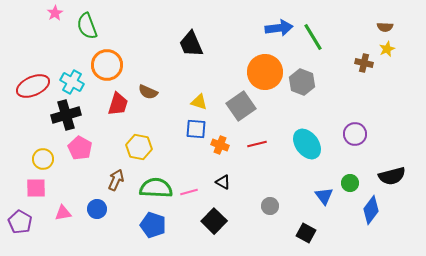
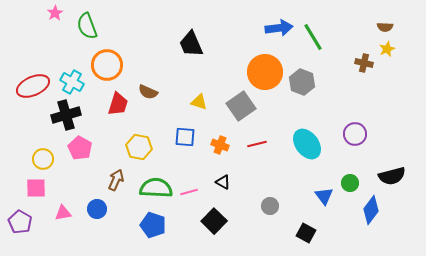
blue square at (196, 129): moved 11 px left, 8 px down
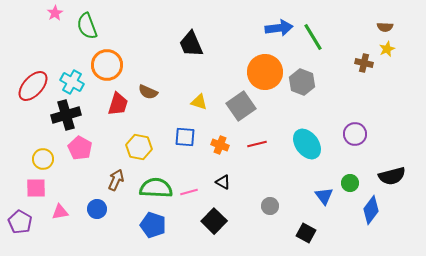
red ellipse at (33, 86): rotated 24 degrees counterclockwise
pink triangle at (63, 213): moved 3 px left, 1 px up
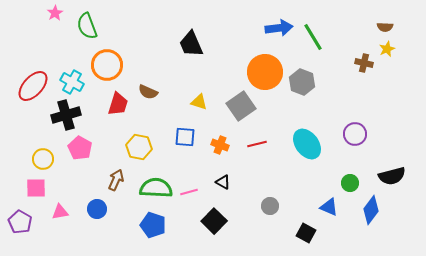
blue triangle at (324, 196): moved 5 px right, 11 px down; rotated 30 degrees counterclockwise
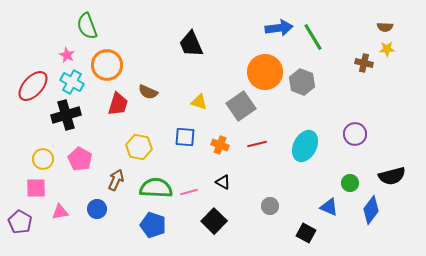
pink star at (55, 13): moved 12 px right, 42 px down; rotated 14 degrees counterclockwise
yellow star at (387, 49): rotated 21 degrees clockwise
cyan ellipse at (307, 144): moved 2 px left, 2 px down; rotated 64 degrees clockwise
pink pentagon at (80, 148): moved 11 px down
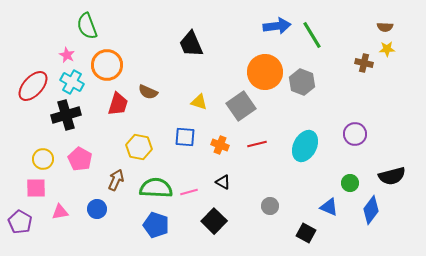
blue arrow at (279, 28): moved 2 px left, 2 px up
green line at (313, 37): moved 1 px left, 2 px up
blue pentagon at (153, 225): moved 3 px right
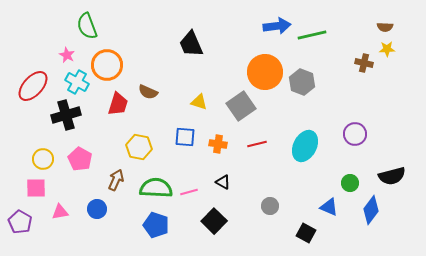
green line at (312, 35): rotated 72 degrees counterclockwise
cyan cross at (72, 82): moved 5 px right
orange cross at (220, 145): moved 2 px left, 1 px up; rotated 12 degrees counterclockwise
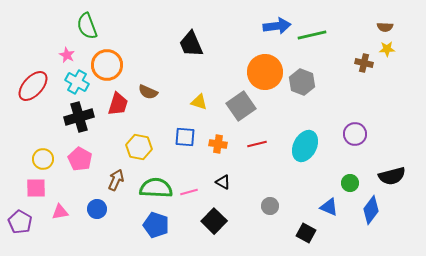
black cross at (66, 115): moved 13 px right, 2 px down
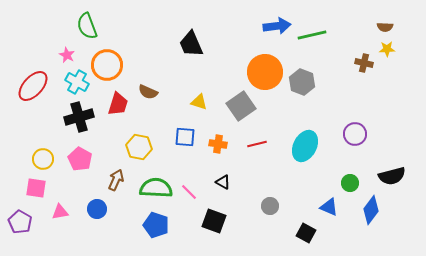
pink square at (36, 188): rotated 10 degrees clockwise
pink line at (189, 192): rotated 60 degrees clockwise
black square at (214, 221): rotated 25 degrees counterclockwise
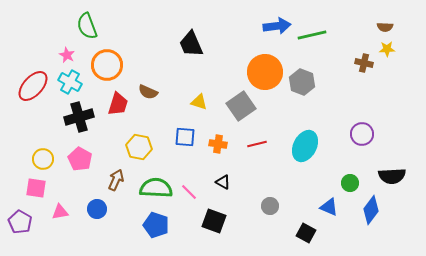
cyan cross at (77, 82): moved 7 px left
purple circle at (355, 134): moved 7 px right
black semicircle at (392, 176): rotated 12 degrees clockwise
